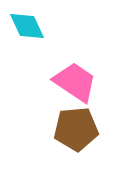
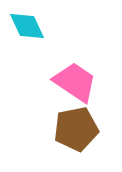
brown pentagon: rotated 6 degrees counterclockwise
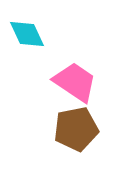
cyan diamond: moved 8 px down
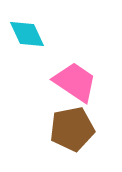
brown pentagon: moved 4 px left
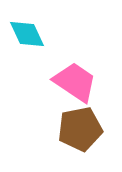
brown pentagon: moved 8 px right
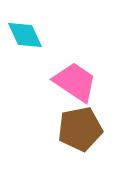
cyan diamond: moved 2 px left, 1 px down
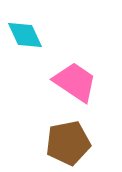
brown pentagon: moved 12 px left, 14 px down
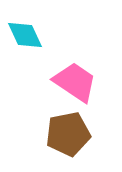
brown pentagon: moved 9 px up
